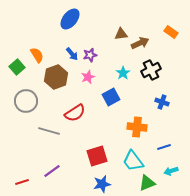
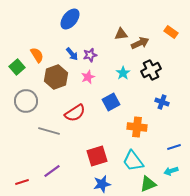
blue square: moved 5 px down
blue line: moved 10 px right
green triangle: moved 1 px right, 1 px down
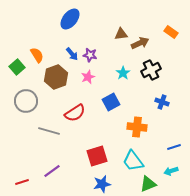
purple star: rotated 24 degrees clockwise
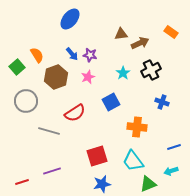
purple line: rotated 18 degrees clockwise
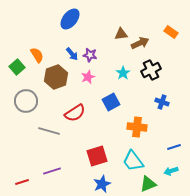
blue star: rotated 12 degrees counterclockwise
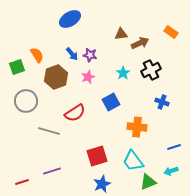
blue ellipse: rotated 20 degrees clockwise
green square: rotated 21 degrees clockwise
green triangle: moved 2 px up
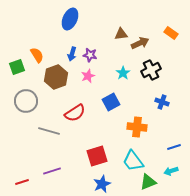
blue ellipse: rotated 35 degrees counterclockwise
orange rectangle: moved 1 px down
blue arrow: rotated 56 degrees clockwise
pink star: moved 1 px up
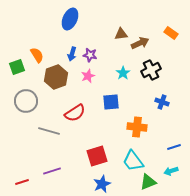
blue square: rotated 24 degrees clockwise
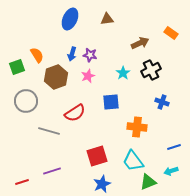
brown triangle: moved 14 px left, 15 px up
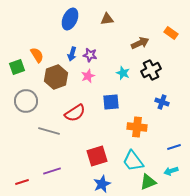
cyan star: rotated 16 degrees counterclockwise
